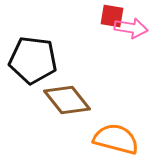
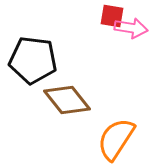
orange semicircle: rotated 72 degrees counterclockwise
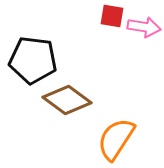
pink arrow: moved 13 px right, 1 px up
brown diamond: rotated 15 degrees counterclockwise
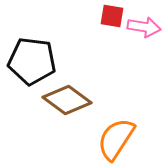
black pentagon: moved 1 px left, 1 px down
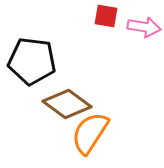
red square: moved 6 px left
brown diamond: moved 4 px down
orange semicircle: moved 26 px left, 6 px up
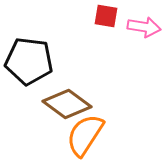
black pentagon: moved 3 px left
orange semicircle: moved 5 px left, 2 px down
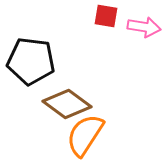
black pentagon: moved 2 px right
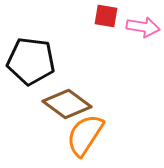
pink arrow: moved 1 px left
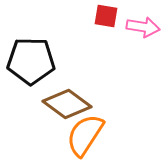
black pentagon: rotated 6 degrees counterclockwise
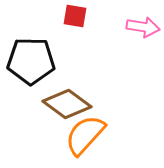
red square: moved 31 px left
orange semicircle: rotated 9 degrees clockwise
